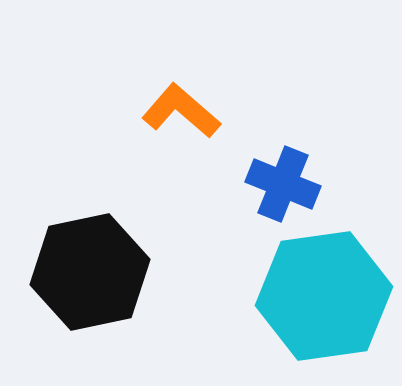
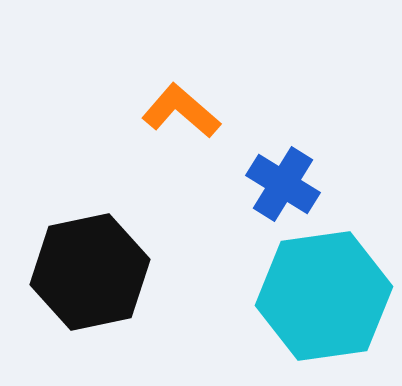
blue cross: rotated 10 degrees clockwise
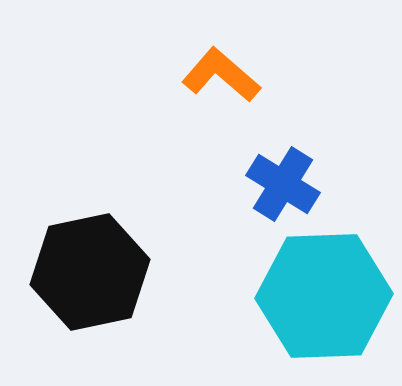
orange L-shape: moved 40 px right, 36 px up
cyan hexagon: rotated 6 degrees clockwise
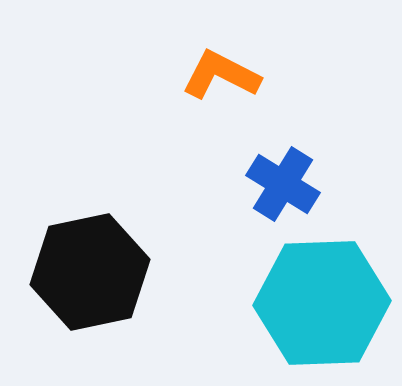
orange L-shape: rotated 14 degrees counterclockwise
cyan hexagon: moved 2 px left, 7 px down
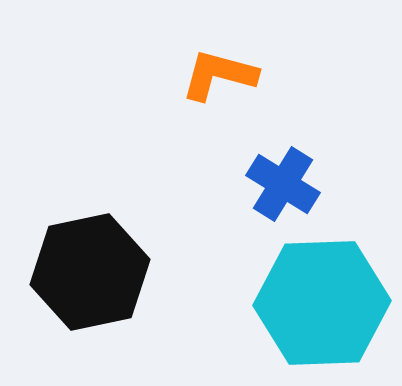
orange L-shape: moved 2 px left; rotated 12 degrees counterclockwise
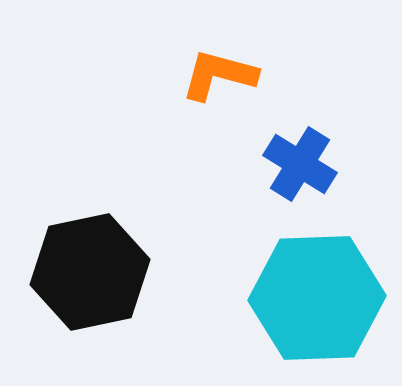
blue cross: moved 17 px right, 20 px up
cyan hexagon: moved 5 px left, 5 px up
